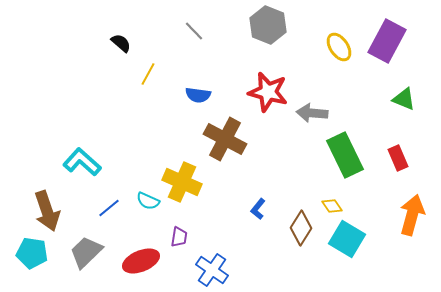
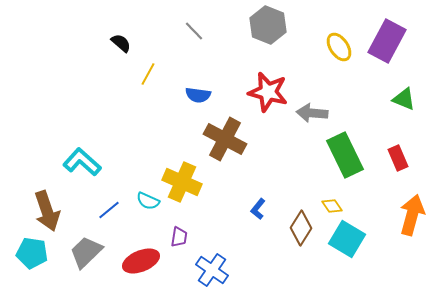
blue line: moved 2 px down
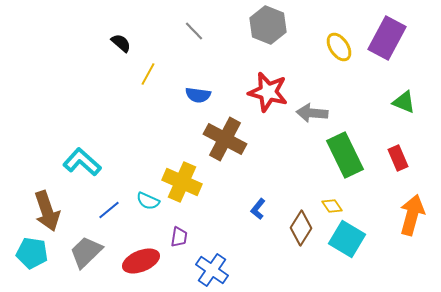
purple rectangle: moved 3 px up
green triangle: moved 3 px down
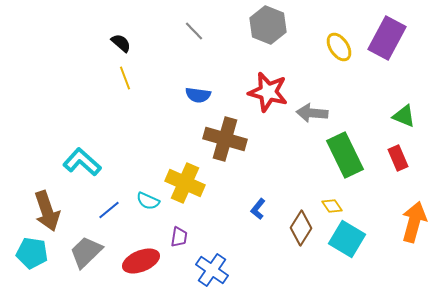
yellow line: moved 23 px left, 4 px down; rotated 50 degrees counterclockwise
green triangle: moved 14 px down
brown cross: rotated 12 degrees counterclockwise
yellow cross: moved 3 px right, 1 px down
orange arrow: moved 2 px right, 7 px down
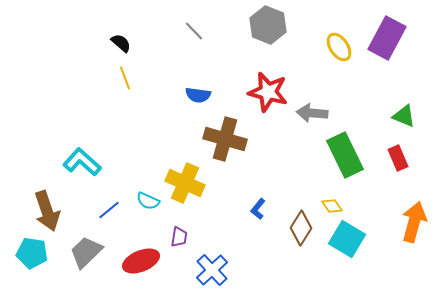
blue cross: rotated 12 degrees clockwise
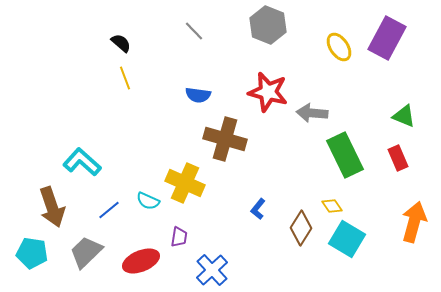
brown arrow: moved 5 px right, 4 px up
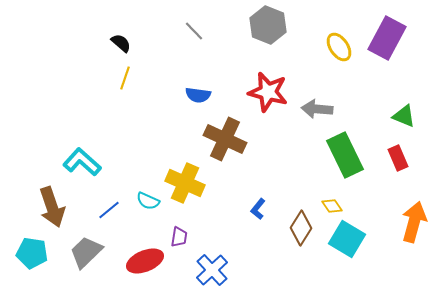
yellow line: rotated 40 degrees clockwise
gray arrow: moved 5 px right, 4 px up
brown cross: rotated 9 degrees clockwise
red ellipse: moved 4 px right
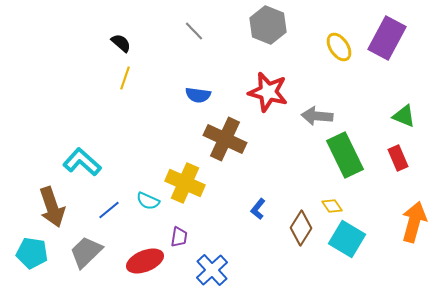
gray arrow: moved 7 px down
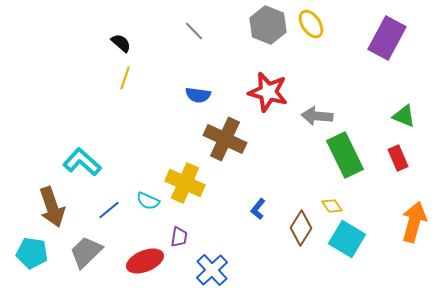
yellow ellipse: moved 28 px left, 23 px up
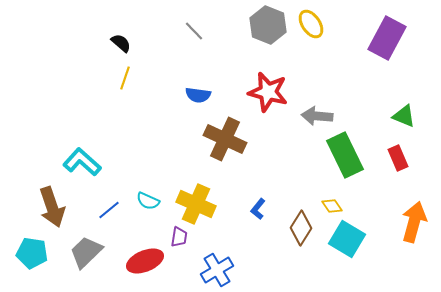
yellow cross: moved 11 px right, 21 px down
blue cross: moved 5 px right; rotated 12 degrees clockwise
